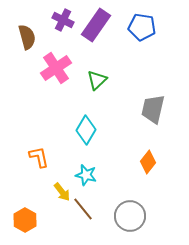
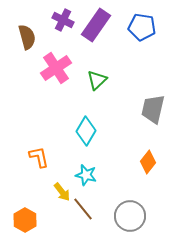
cyan diamond: moved 1 px down
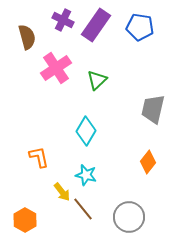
blue pentagon: moved 2 px left
gray circle: moved 1 px left, 1 px down
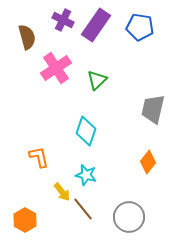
cyan diamond: rotated 12 degrees counterclockwise
